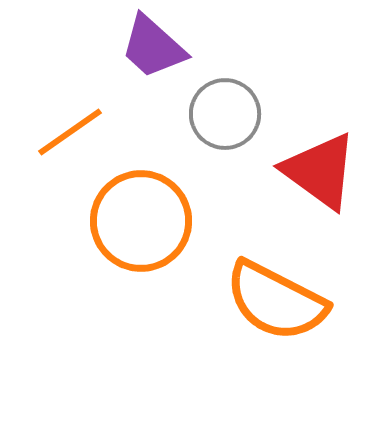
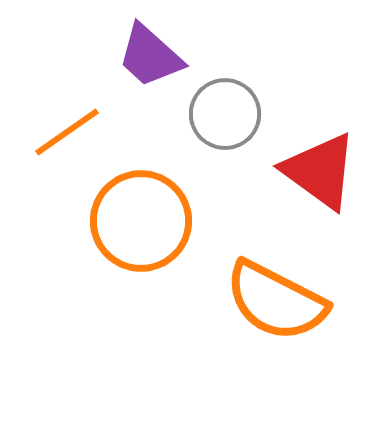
purple trapezoid: moved 3 px left, 9 px down
orange line: moved 3 px left
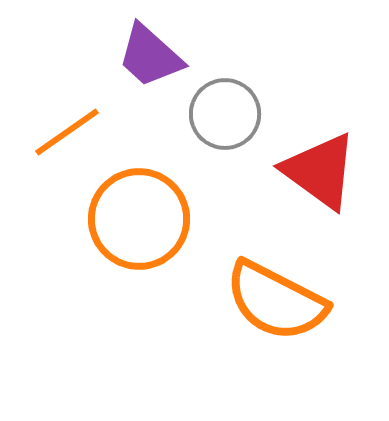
orange circle: moved 2 px left, 2 px up
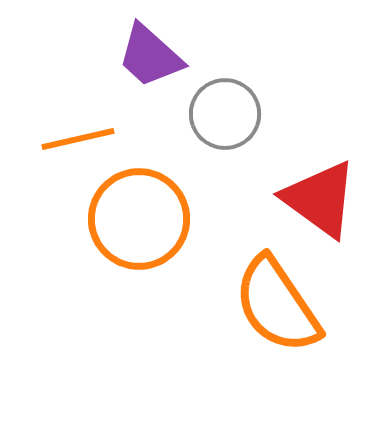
orange line: moved 11 px right, 7 px down; rotated 22 degrees clockwise
red triangle: moved 28 px down
orange semicircle: moved 1 px right, 4 px down; rotated 29 degrees clockwise
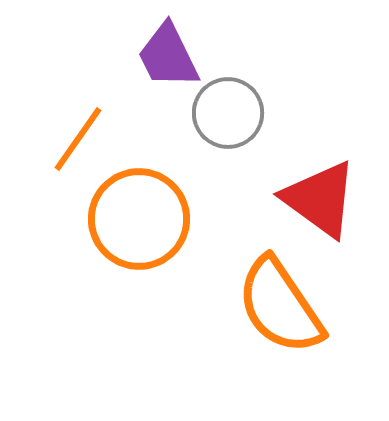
purple trapezoid: moved 18 px right; rotated 22 degrees clockwise
gray circle: moved 3 px right, 1 px up
orange line: rotated 42 degrees counterclockwise
orange semicircle: moved 3 px right, 1 px down
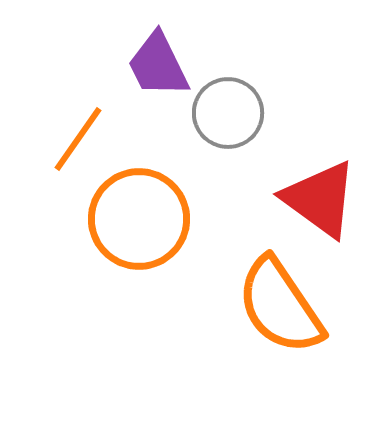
purple trapezoid: moved 10 px left, 9 px down
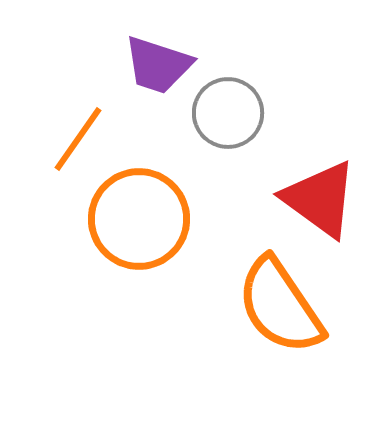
purple trapezoid: rotated 46 degrees counterclockwise
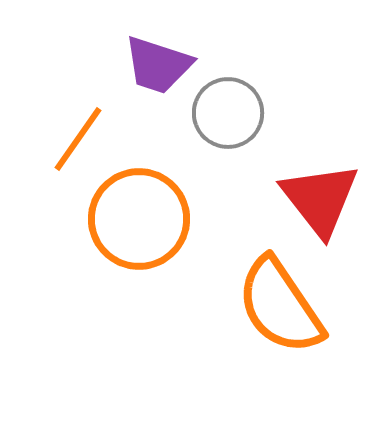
red triangle: rotated 16 degrees clockwise
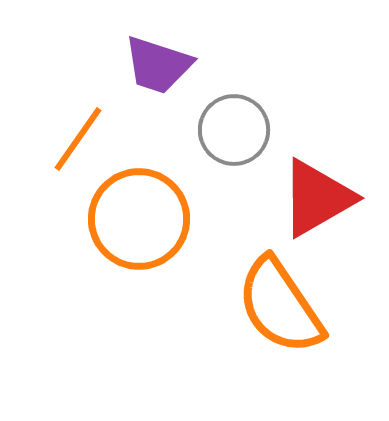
gray circle: moved 6 px right, 17 px down
red triangle: moved 3 px left, 1 px up; rotated 38 degrees clockwise
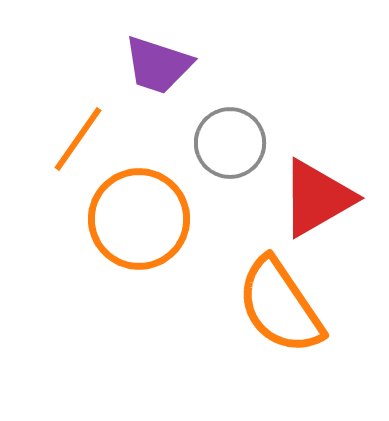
gray circle: moved 4 px left, 13 px down
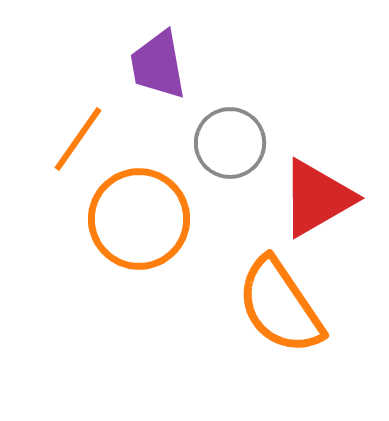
purple trapezoid: rotated 62 degrees clockwise
